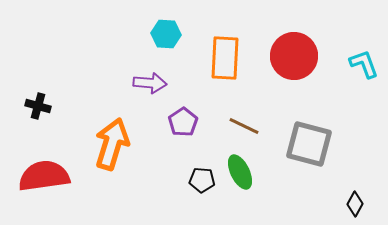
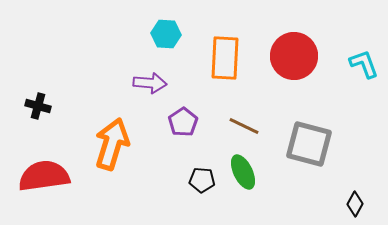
green ellipse: moved 3 px right
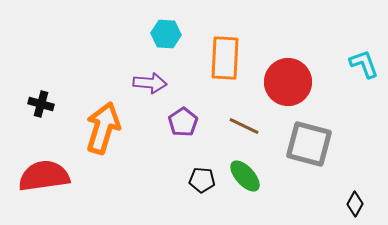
red circle: moved 6 px left, 26 px down
black cross: moved 3 px right, 2 px up
orange arrow: moved 9 px left, 16 px up
green ellipse: moved 2 px right, 4 px down; rotated 16 degrees counterclockwise
